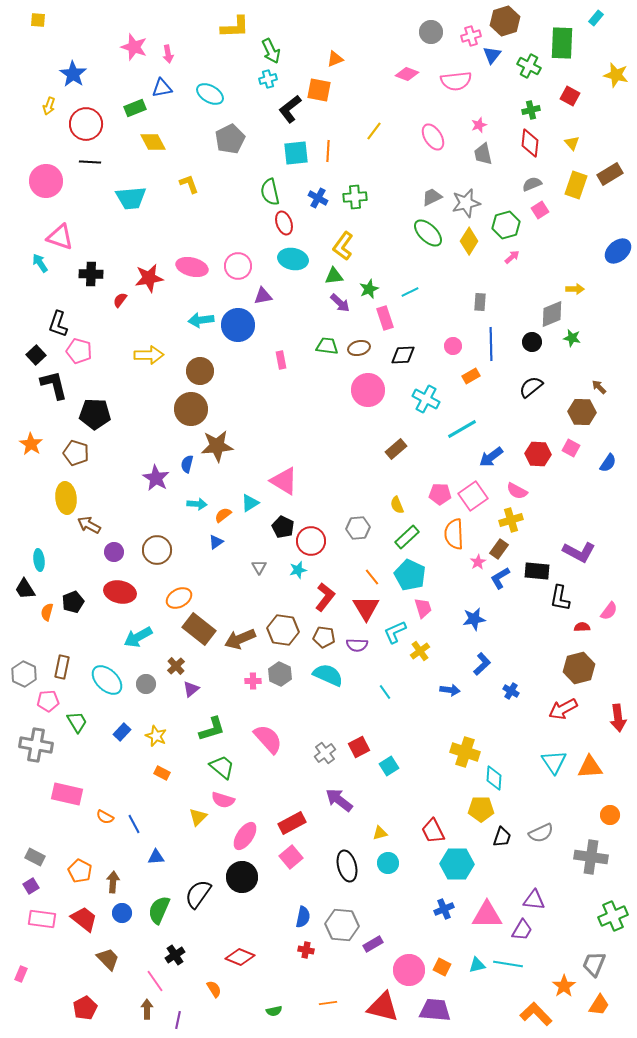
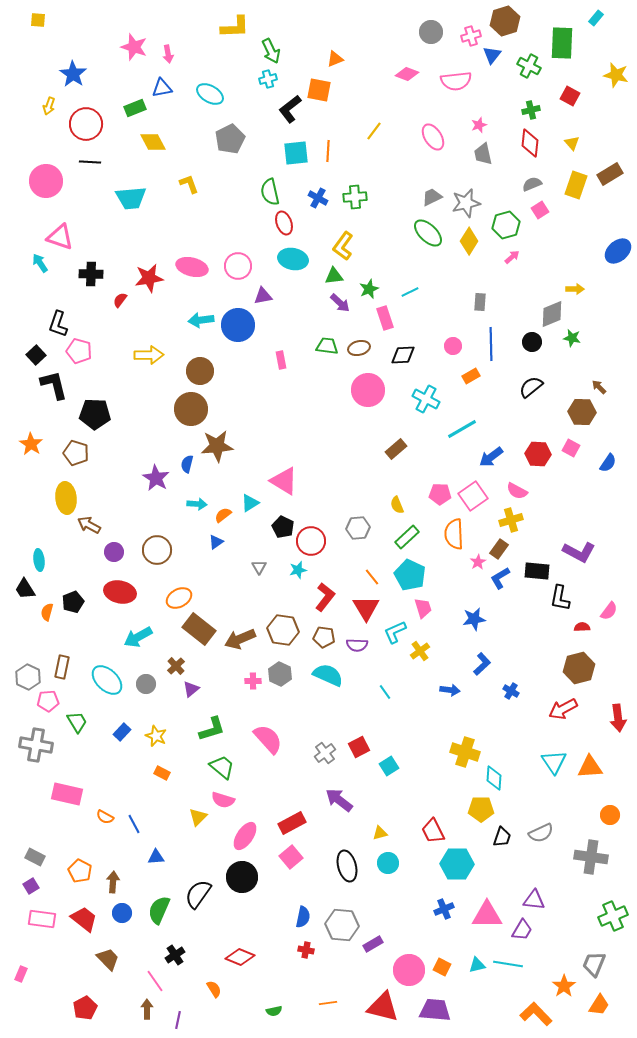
gray hexagon at (24, 674): moved 4 px right, 3 px down
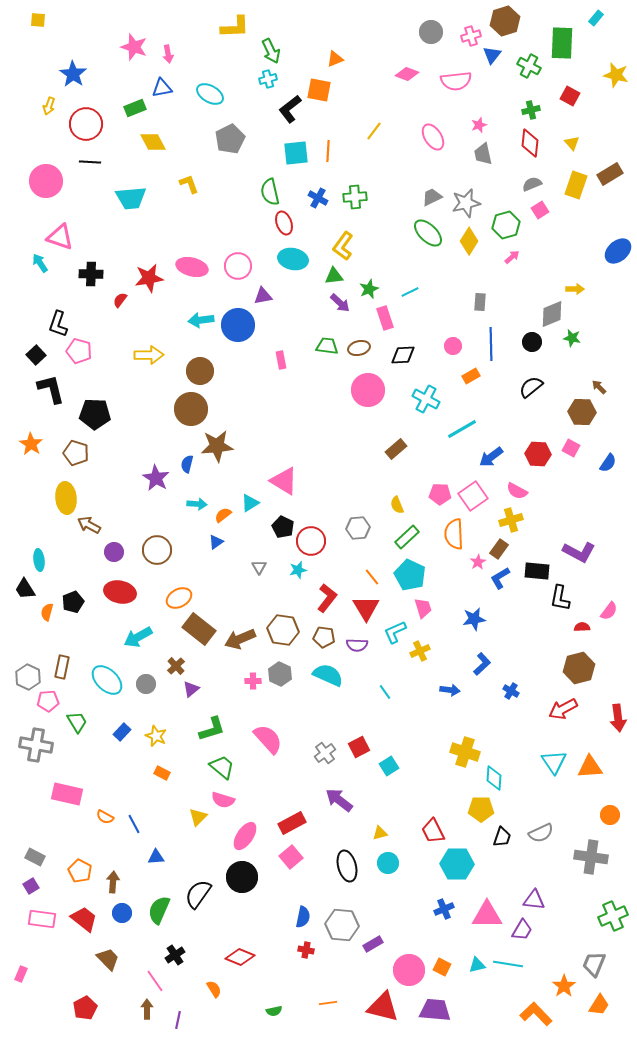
black L-shape at (54, 385): moved 3 px left, 4 px down
red L-shape at (325, 597): moved 2 px right, 1 px down
yellow cross at (420, 651): rotated 12 degrees clockwise
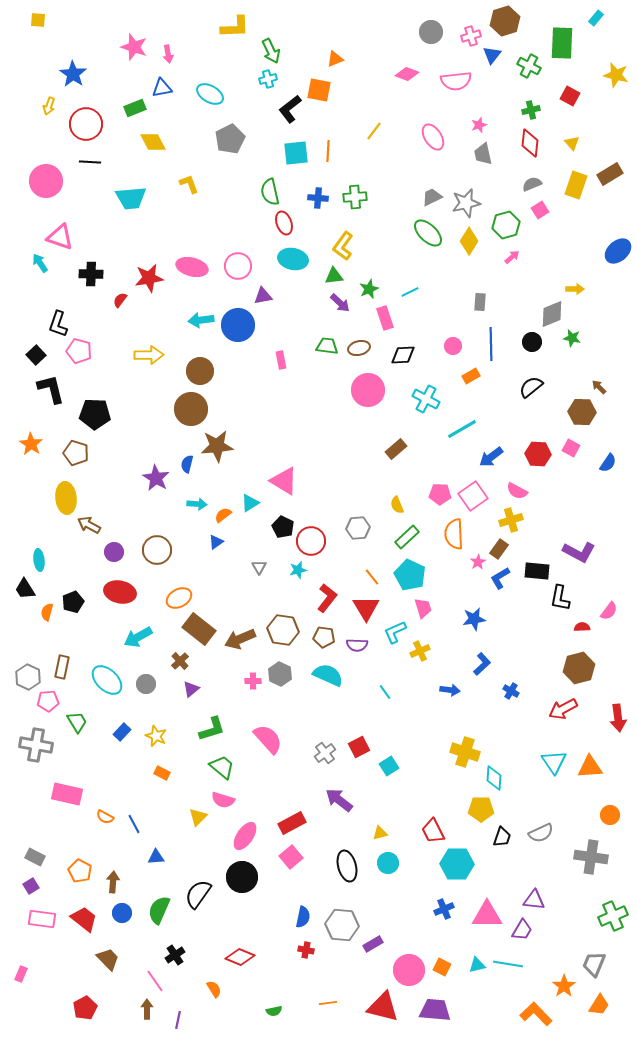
blue cross at (318, 198): rotated 24 degrees counterclockwise
brown cross at (176, 666): moved 4 px right, 5 px up
